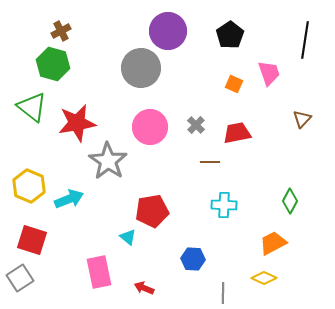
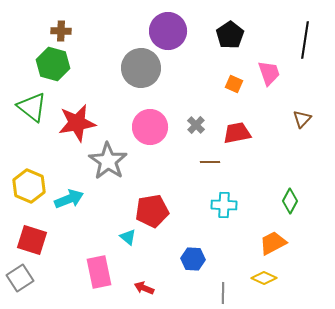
brown cross: rotated 30 degrees clockwise
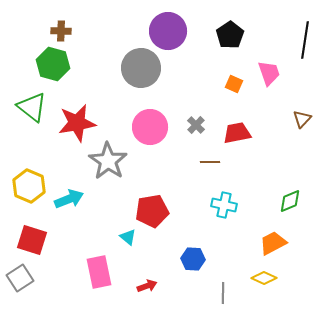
green diamond: rotated 40 degrees clockwise
cyan cross: rotated 10 degrees clockwise
red arrow: moved 3 px right, 2 px up; rotated 138 degrees clockwise
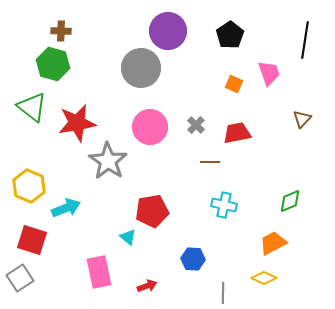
cyan arrow: moved 3 px left, 9 px down
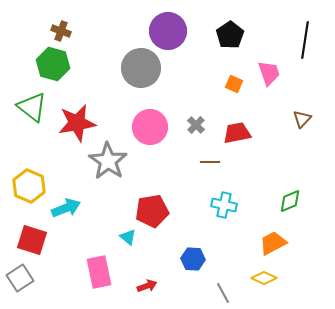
brown cross: rotated 18 degrees clockwise
gray line: rotated 30 degrees counterclockwise
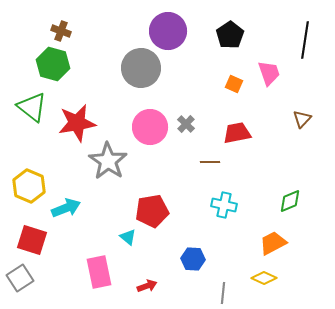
gray cross: moved 10 px left, 1 px up
gray line: rotated 35 degrees clockwise
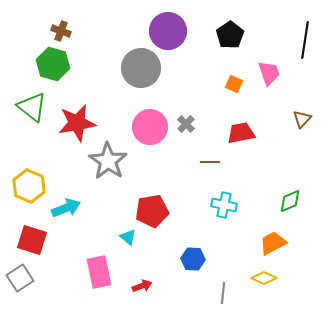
red trapezoid: moved 4 px right
red arrow: moved 5 px left
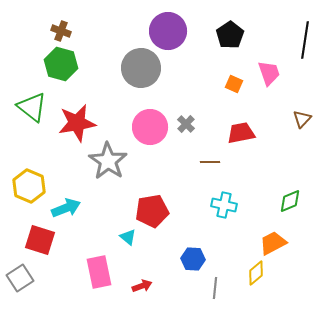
green hexagon: moved 8 px right
red square: moved 8 px right
yellow diamond: moved 8 px left, 5 px up; rotated 65 degrees counterclockwise
gray line: moved 8 px left, 5 px up
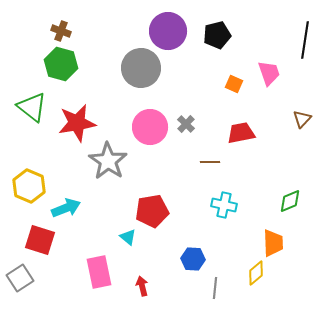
black pentagon: moved 13 px left; rotated 20 degrees clockwise
orange trapezoid: rotated 116 degrees clockwise
red arrow: rotated 84 degrees counterclockwise
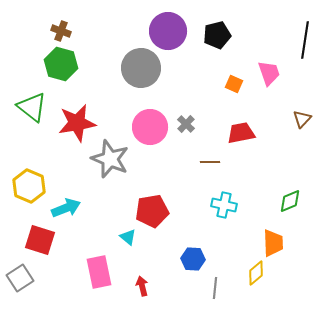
gray star: moved 2 px right, 2 px up; rotated 12 degrees counterclockwise
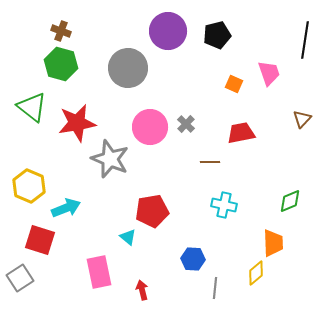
gray circle: moved 13 px left
red arrow: moved 4 px down
